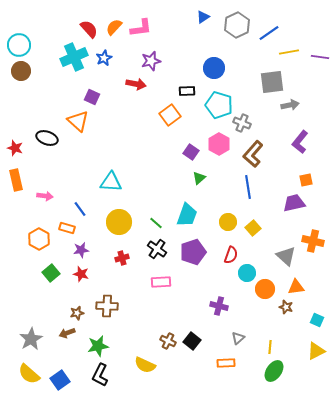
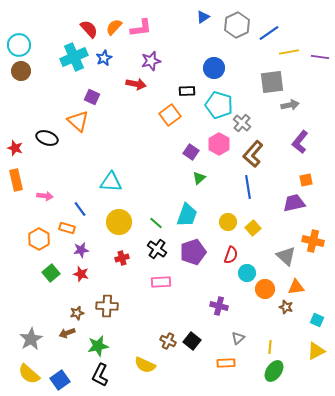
gray cross at (242, 123): rotated 18 degrees clockwise
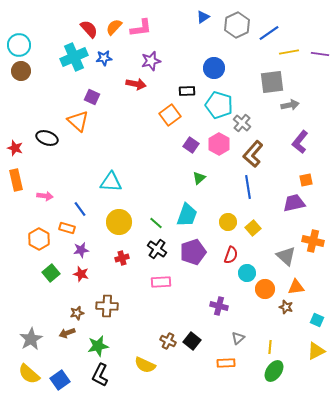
purple line at (320, 57): moved 3 px up
blue star at (104, 58): rotated 21 degrees clockwise
purple square at (191, 152): moved 7 px up
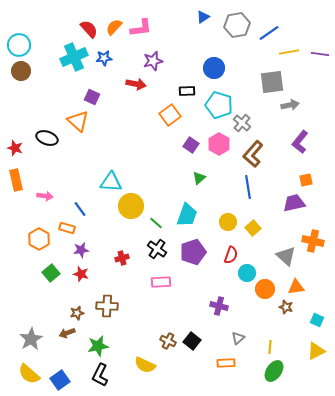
gray hexagon at (237, 25): rotated 15 degrees clockwise
purple star at (151, 61): moved 2 px right
yellow circle at (119, 222): moved 12 px right, 16 px up
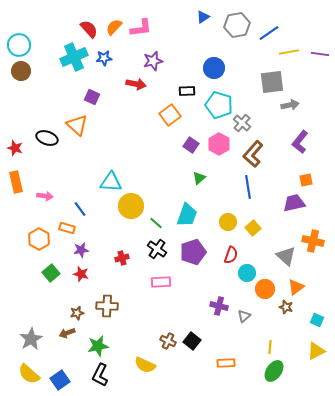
orange triangle at (78, 121): moved 1 px left, 4 px down
orange rectangle at (16, 180): moved 2 px down
orange triangle at (296, 287): rotated 30 degrees counterclockwise
gray triangle at (238, 338): moved 6 px right, 22 px up
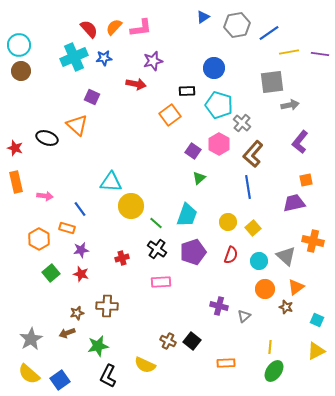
purple square at (191, 145): moved 2 px right, 6 px down
cyan circle at (247, 273): moved 12 px right, 12 px up
black L-shape at (100, 375): moved 8 px right, 1 px down
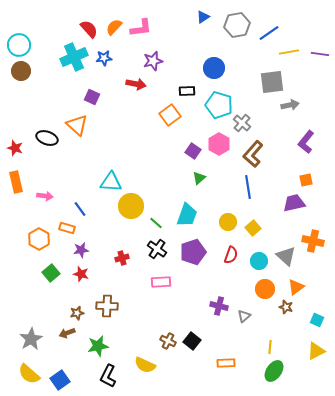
purple L-shape at (300, 142): moved 6 px right
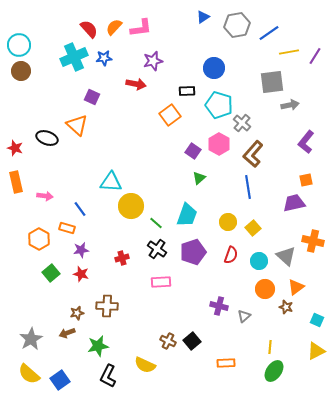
purple line at (320, 54): moved 5 px left, 2 px down; rotated 66 degrees counterclockwise
black square at (192, 341): rotated 12 degrees clockwise
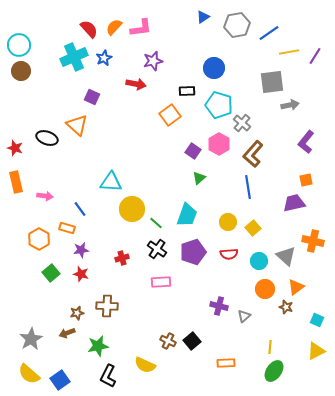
blue star at (104, 58): rotated 21 degrees counterclockwise
yellow circle at (131, 206): moved 1 px right, 3 px down
red semicircle at (231, 255): moved 2 px left, 1 px up; rotated 66 degrees clockwise
